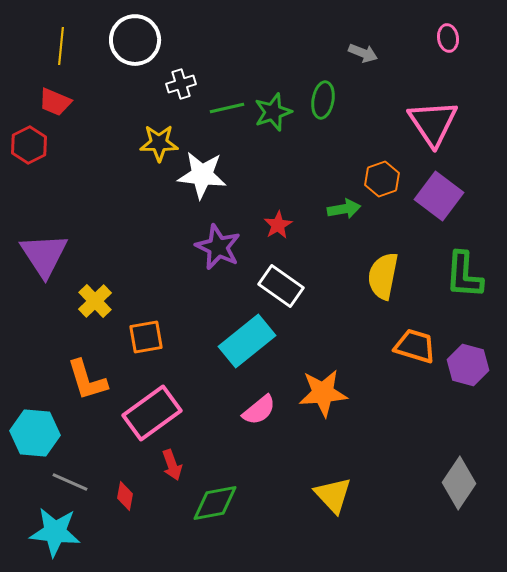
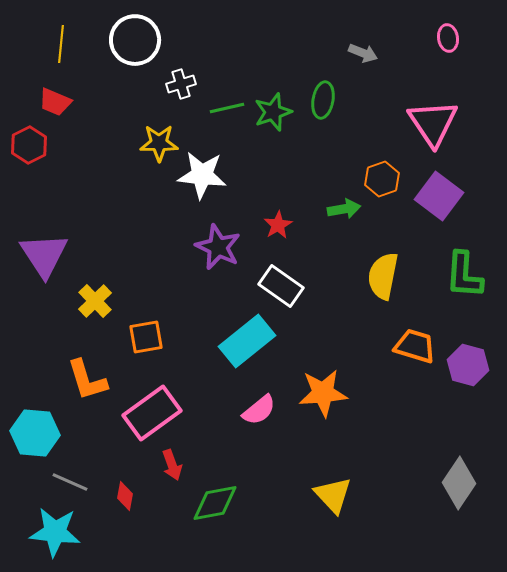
yellow line: moved 2 px up
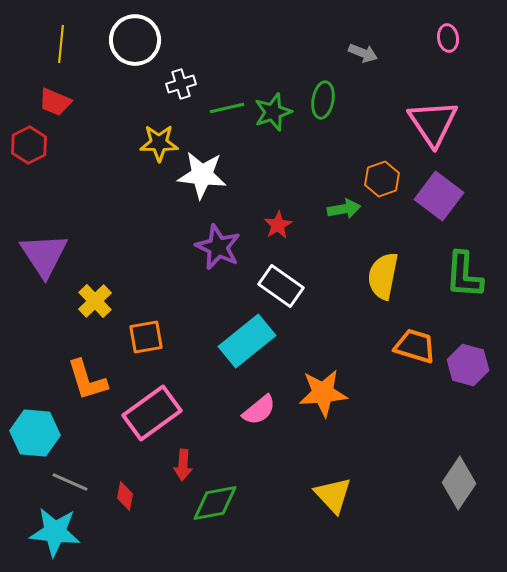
red arrow: moved 11 px right; rotated 24 degrees clockwise
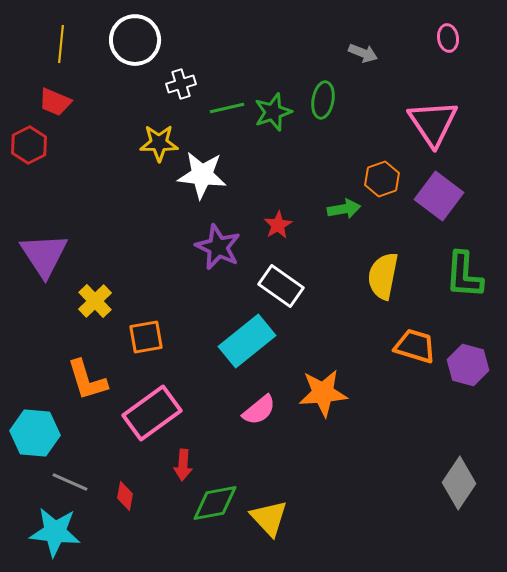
yellow triangle: moved 64 px left, 23 px down
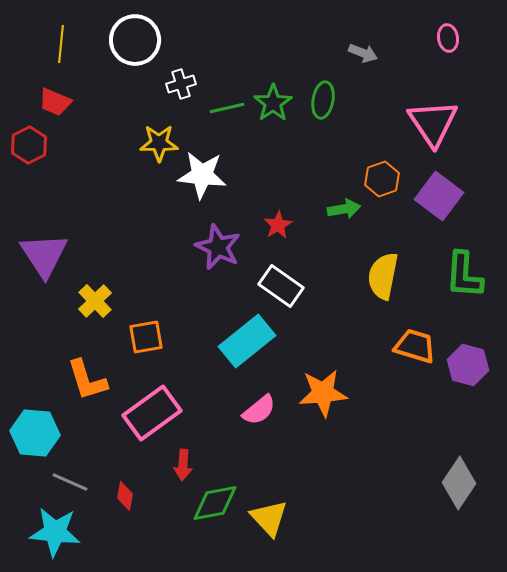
green star: moved 9 px up; rotated 15 degrees counterclockwise
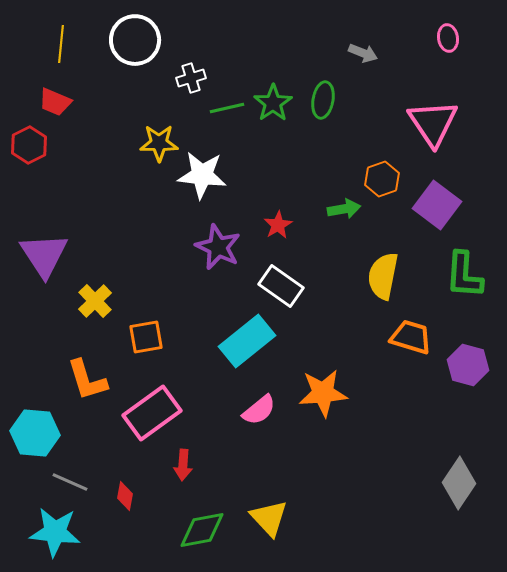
white cross: moved 10 px right, 6 px up
purple square: moved 2 px left, 9 px down
orange trapezoid: moved 4 px left, 9 px up
green diamond: moved 13 px left, 27 px down
